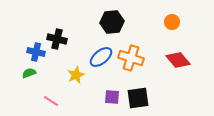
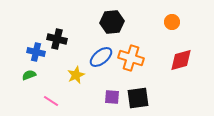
red diamond: moved 3 px right; rotated 65 degrees counterclockwise
green semicircle: moved 2 px down
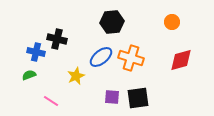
yellow star: moved 1 px down
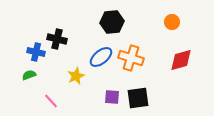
pink line: rotated 14 degrees clockwise
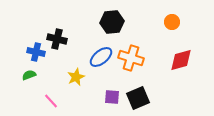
yellow star: moved 1 px down
black square: rotated 15 degrees counterclockwise
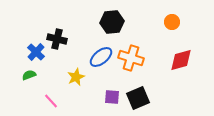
blue cross: rotated 30 degrees clockwise
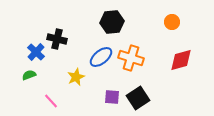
black square: rotated 10 degrees counterclockwise
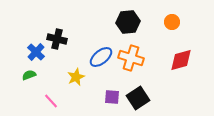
black hexagon: moved 16 px right
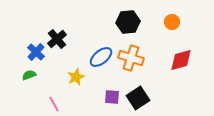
black cross: rotated 36 degrees clockwise
pink line: moved 3 px right, 3 px down; rotated 14 degrees clockwise
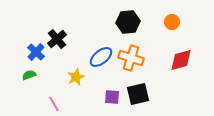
black square: moved 4 px up; rotated 20 degrees clockwise
